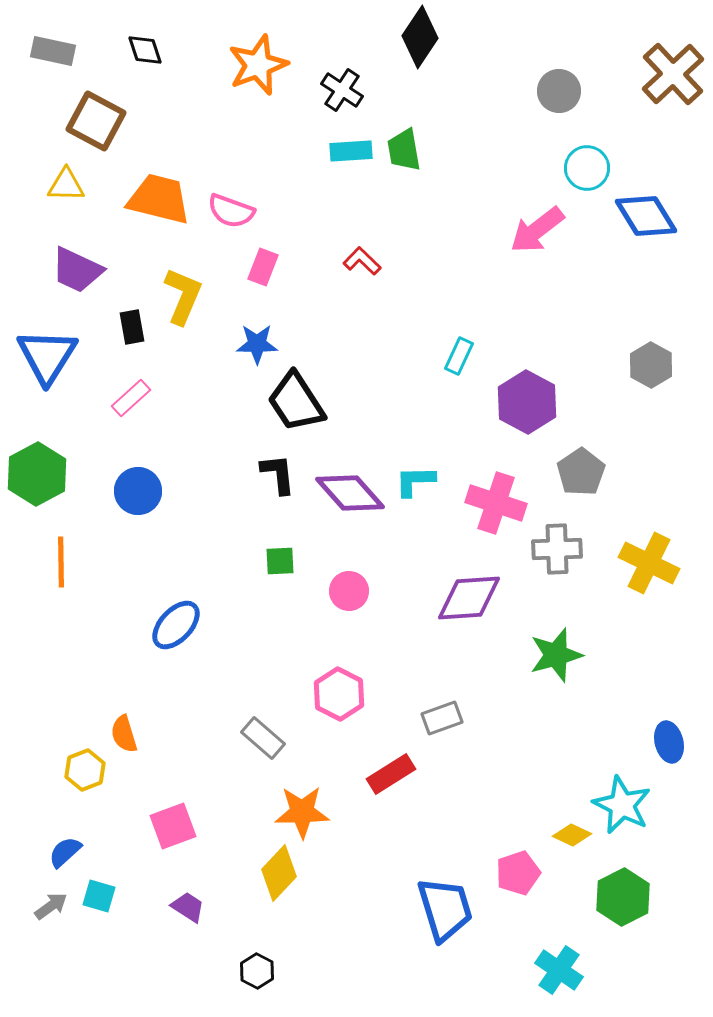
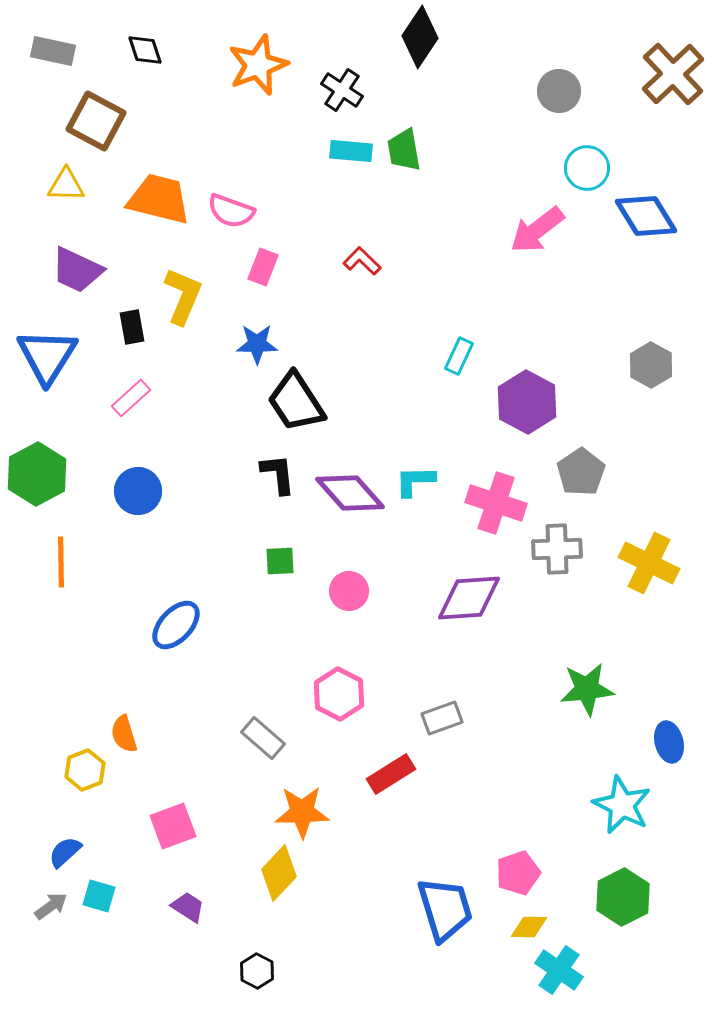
cyan rectangle at (351, 151): rotated 9 degrees clockwise
green star at (556, 655): moved 31 px right, 34 px down; rotated 10 degrees clockwise
yellow diamond at (572, 835): moved 43 px left, 92 px down; rotated 24 degrees counterclockwise
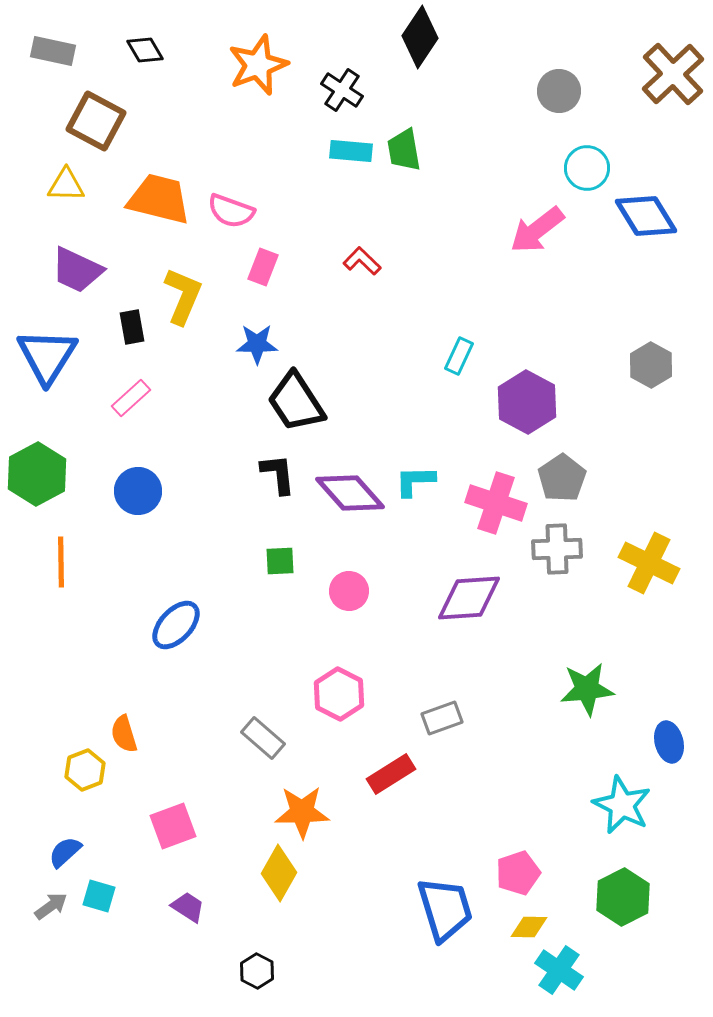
black diamond at (145, 50): rotated 12 degrees counterclockwise
gray pentagon at (581, 472): moved 19 px left, 6 px down
yellow diamond at (279, 873): rotated 14 degrees counterclockwise
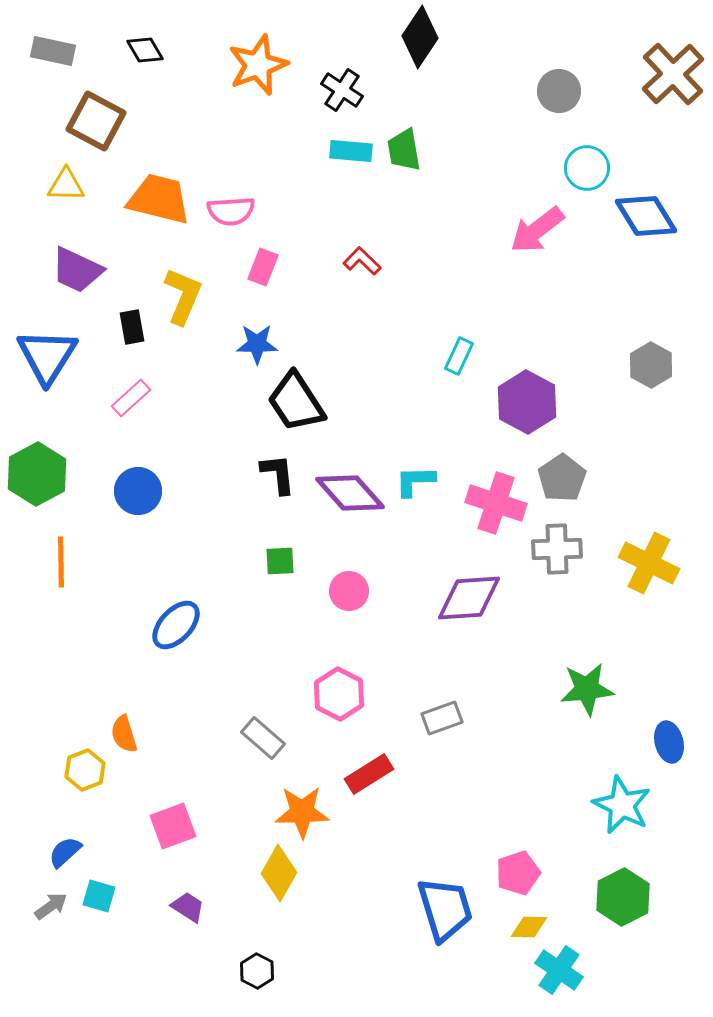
pink semicircle at (231, 211): rotated 24 degrees counterclockwise
red rectangle at (391, 774): moved 22 px left
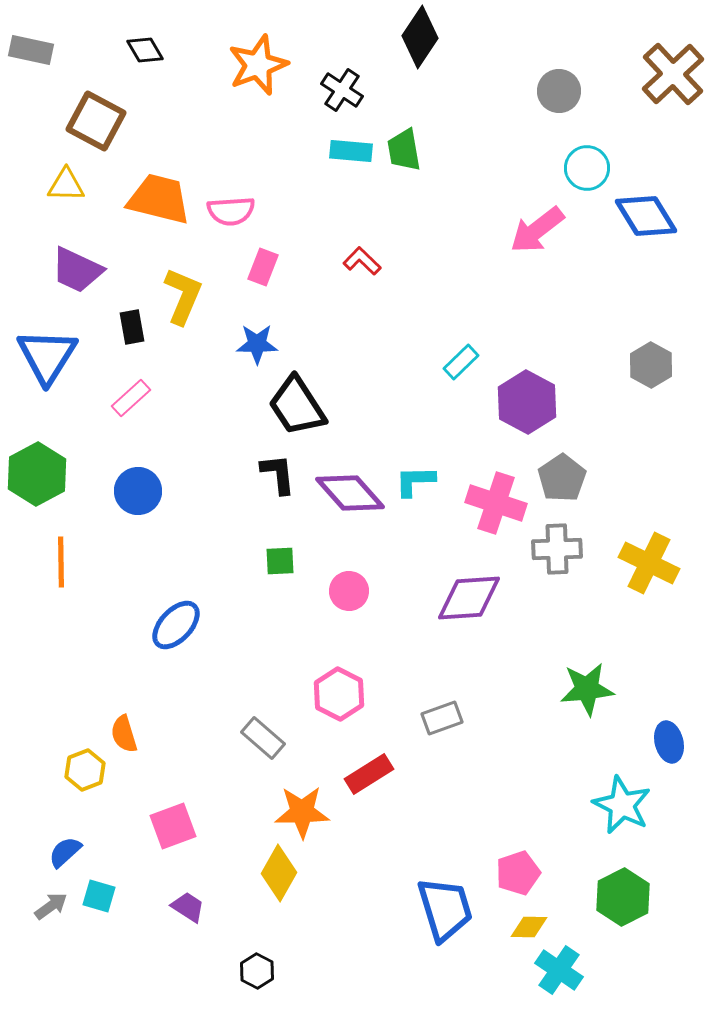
gray rectangle at (53, 51): moved 22 px left, 1 px up
cyan rectangle at (459, 356): moved 2 px right, 6 px down; rotated 21 degrees clockwise
black trapezoid at (296, 402): moved 1 px right, 4 px down
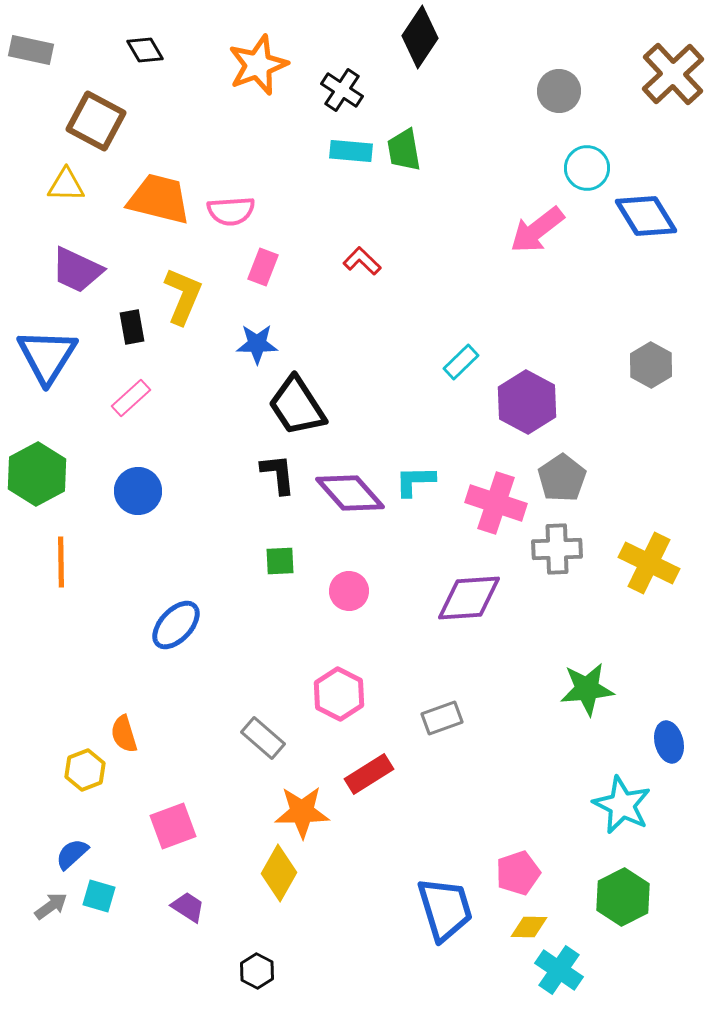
blue semicircle at (65, 852): moved 7 px right, 2 px down
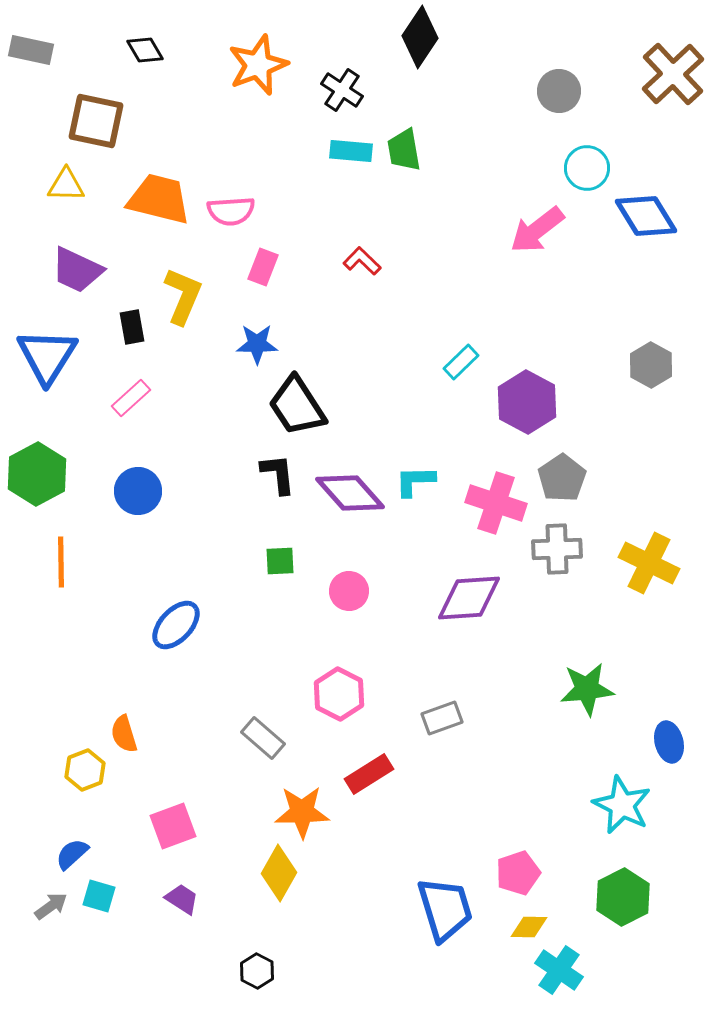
brown square at (96, 121): rotated 16 degrees counterclockwise
purple trapezoid at (188, 907): moved 6 px left, 8 px up
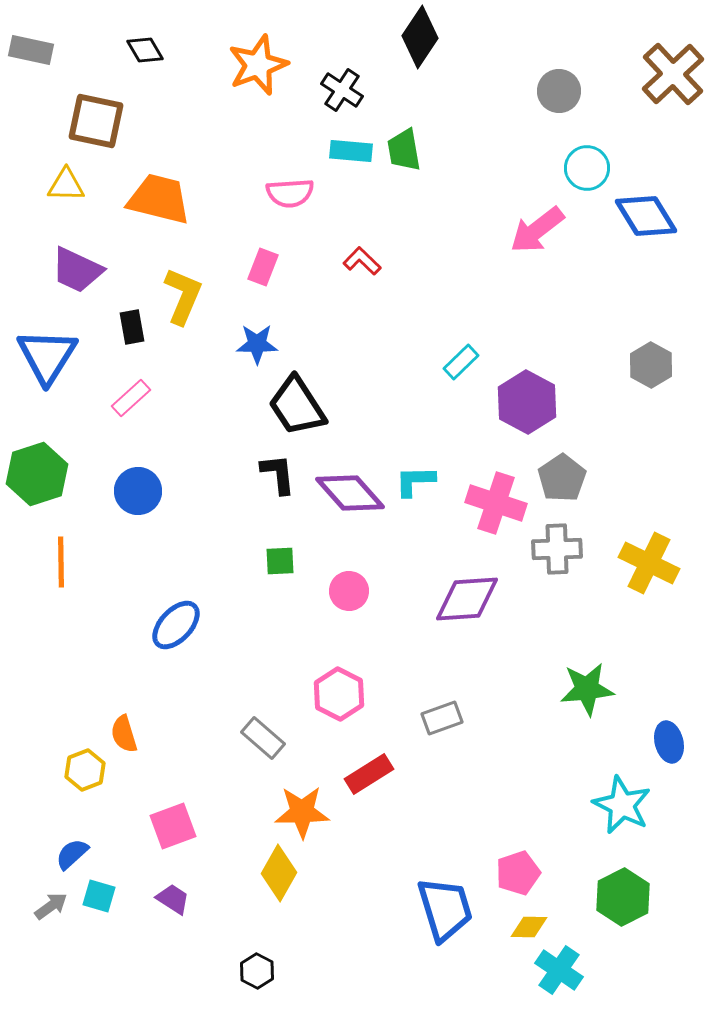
pink semicircle at (231, 211): moved 59 px right, 18 px up
green hexagon at (37, 474): rotated 10 degrees clockwise
purple diamond at (469, 598): moved 2 px left, 1 px down
purple trapezoid at (182, 899): moved 9 px left
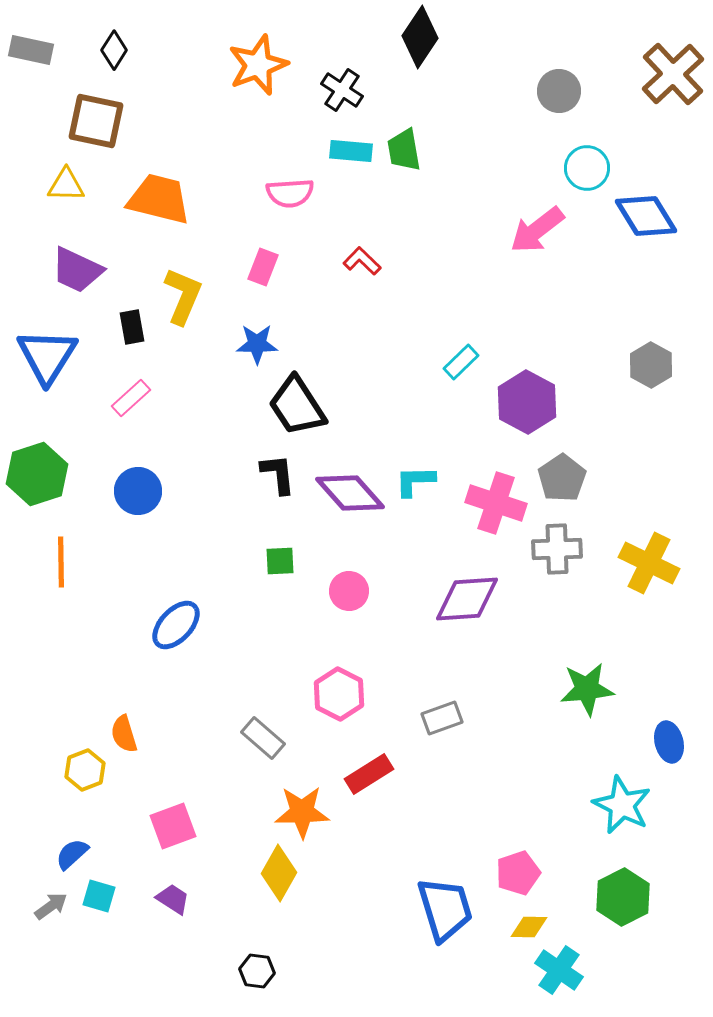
black diamond at (145, 50): moved 31 px left; rotated 63 degrees clockwise
black hexagon at (257, 971): rotated 20 degrees counterclockwise
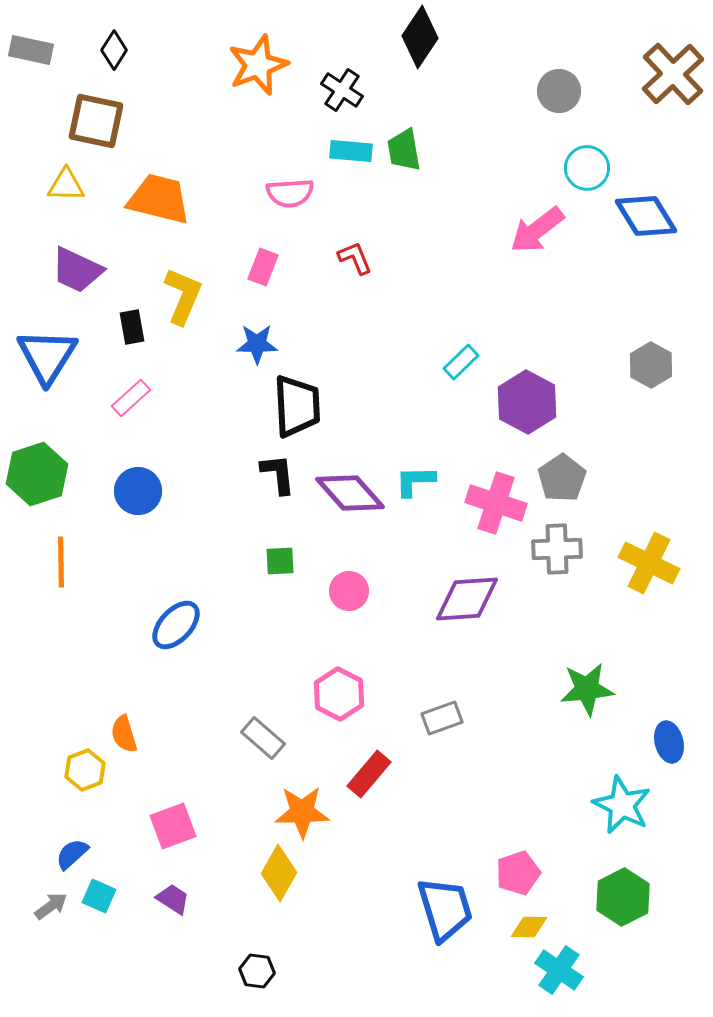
red L-shape at (362, 261): moved 7 px left, 3 px up; rotated 24 degrees clockwise
black trapezoid at (297, 406): rotated 150 degrees counterclockwise
red rectangle at (369, 774): rotated 18 degrees counterclockwise
cyan square at (99, 896): rotated 8 degrees clockwise
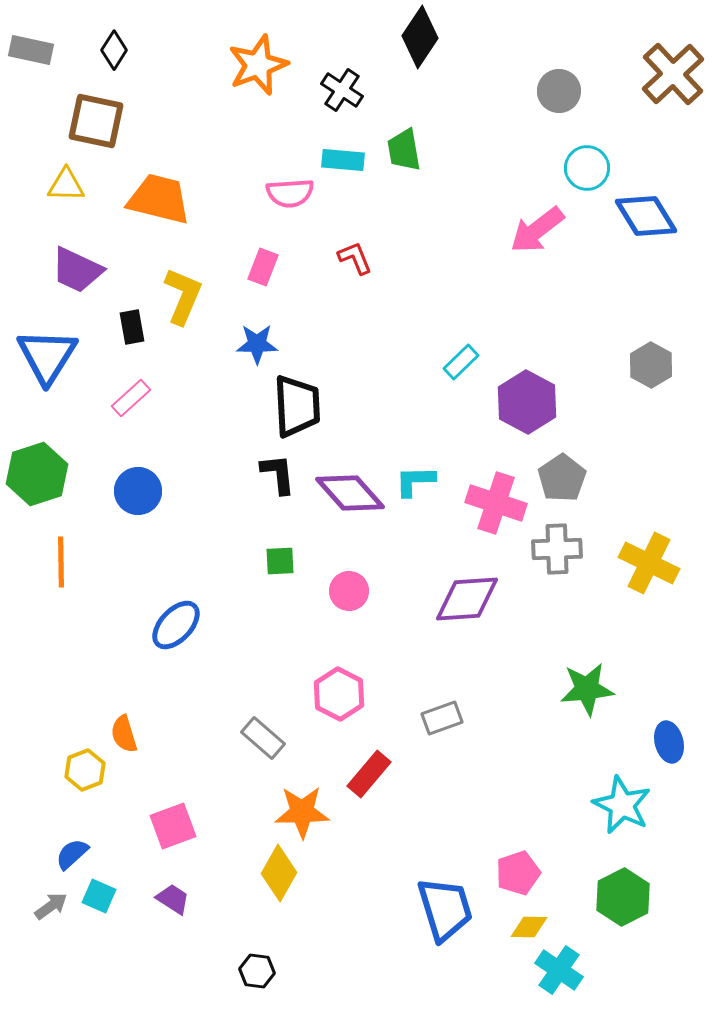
cyan rectangle at (351, 151): moved 8 px left, 9 px down
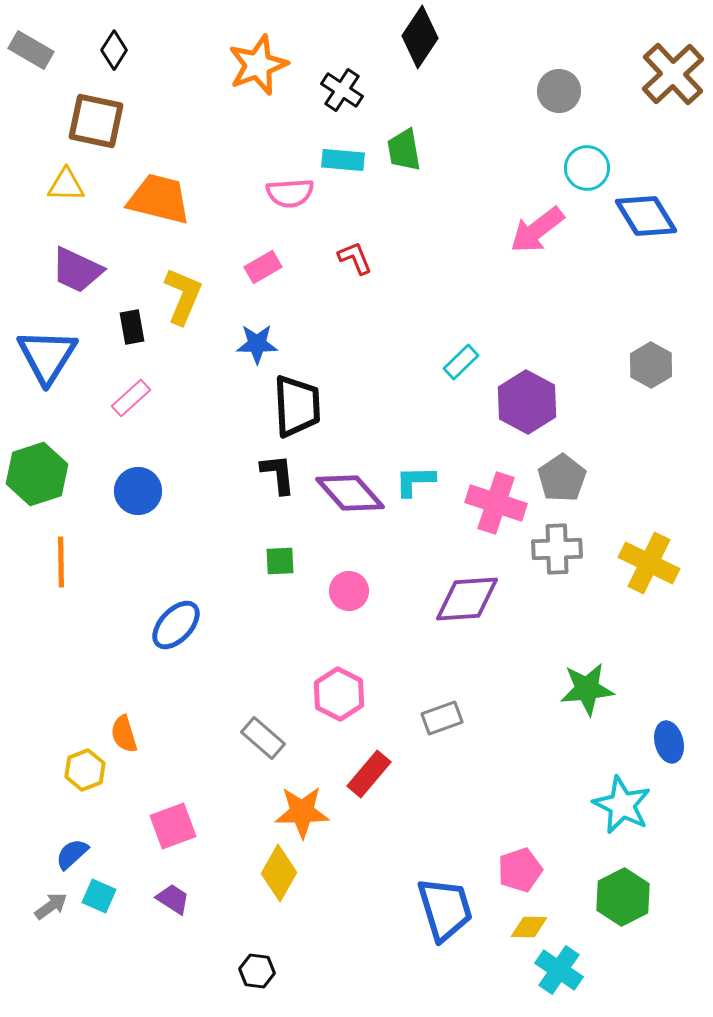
gray rectangle at (31, 50): rotated 18 degrees clockwise
pink rectangle at (263, 267): rotated 39 degrees clockwise
pink pentagon at (518, 873): moved 2 px right, 3 px up
